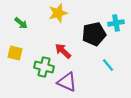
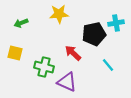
yellow star: moved 1 px right, 1 px down; rotated 12 degrees clockwise
green arrow: rotated 120 degrees clockwise
red arrow: moved 10 px right, 2 px down
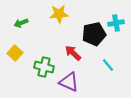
yellow square: rotated 28 degrees clockwise
purple triangle: moved 2 px right
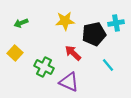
yellow star: moved 6 px right, 7 px down
green cross: rotated 12 degrees clockwise
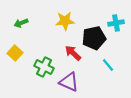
black pentagon: moved 4 px down
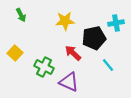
green arrow: moved 8 px up; rotated 96 degrees counterclockwise
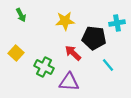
cyan cross: moved 1 px right
black pentagon: rotated 20 degrees clockwise
yellow square: moved 1 px right
purple triangle: rotated 20 degrees counterclockwise
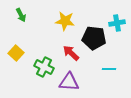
yellow star: rotated 12 degrees clockwise
red arrow: moved 2 px left
cyan line: moved 1 px right, 4 px down; rotated 48 degrees counterclockwise
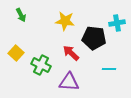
green cross: moved 3 px left, 2 px up
